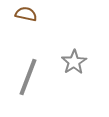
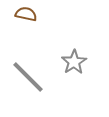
gray line: rotated 66 degrees counterclockwise
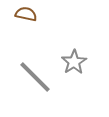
gray line: moved 7 px right
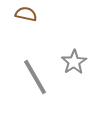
gray line: rotated 15 degrees clockwise
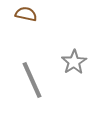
gray line: moved 3 px left, 3 px down; rotated 6 degrees clockwise
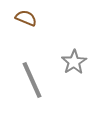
brown semicircle: moved 4 px down; rotated 10 degrees clockwise
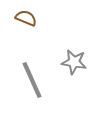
gray star: rotated 30 degrees counterclockwise
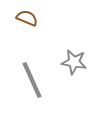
brown semicircle: moved 1 px right
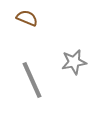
gray star: rotated 20 degrees counterclockwise
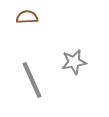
brown semicircle: moved 1 px up; rotated 25 degrees counterclockwise
